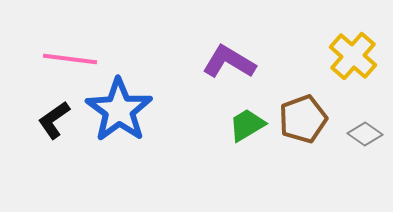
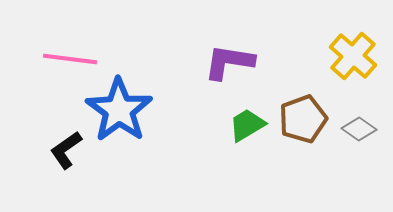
purple L-shape: rotated 22 degrees counterclockwise
black L-shape: moved 12 px right, 30 px down
gray diamond: moved 6 px left, 5 px up
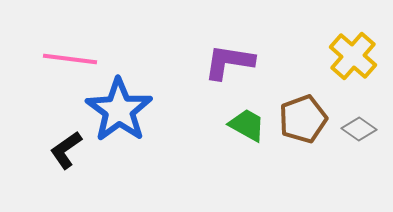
green trapezoid: rotated 60 degrees clockwise
